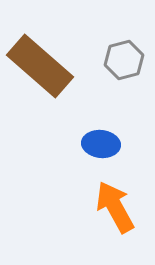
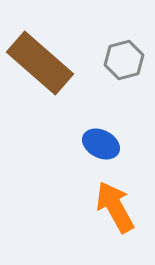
brown rectangle: moved 3 px up
blue ellipse: rotated 21 degrees clockwise
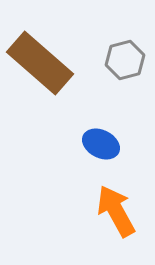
gray hexagon: moved 1 px right
orange arrow: moved 1 px right, 4 px down
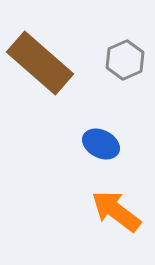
gray hexagon: rotated 9 degrees counterclockwise
orange arrow: rotated 24 degrees counterclockwise
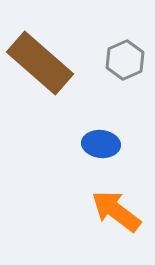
blue ellipse: rotated 21 degrees counterclockwise
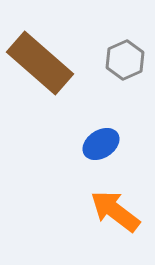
blue ellipse: rotated 39 degrees counterclockwise
orange arrow: moved 1 px left
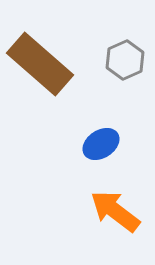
brown rectangle: moved 1 px down
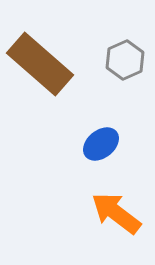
blue ellipse: rotated 6 degrees counterclockwise
orange arrow: moved 1 px right, 2 px down
